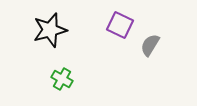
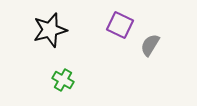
green cross: moved 1 px right, 1 px down
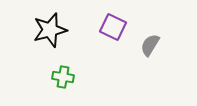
purple square: moved 7 px left, 2 px down
green cross: moved 3 px up; rotated 20 degrees counterclockwise
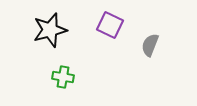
purple square: moved 3 px left, 2 px up
gray semicircle: rotated 10 degrees counterclockwise
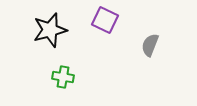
purple square: moved 5 px left, 5 px up
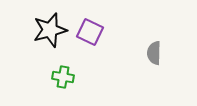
purple square: moved 15 px left, 12 px down
gray semicircle: moved 4 px right, 8 px down; rotated 20 degrees counterclockwise
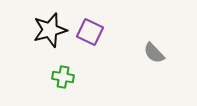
gray semicircle: rotated 45 degrees counterclockwise
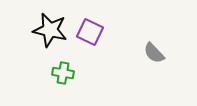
black star: rotated 28 degrees clockwise
green cross: moved 4 px up
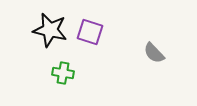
purple square: rotated 8 degrees counterclockwise
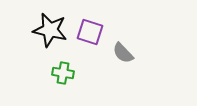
gray semicircle: moved 31 px left
